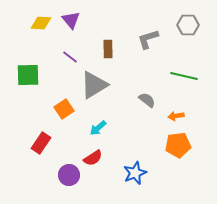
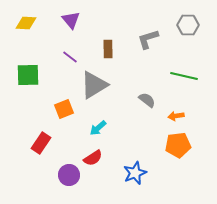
yellow diamond: moved 15 px left
orange square: rotated 12 degrees clockwise
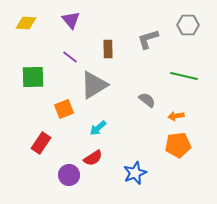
green square: moved 5 px right, 2 px down
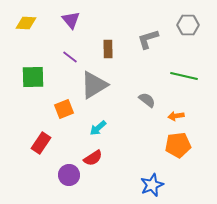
blue star: moved 17 px right, 12 px down
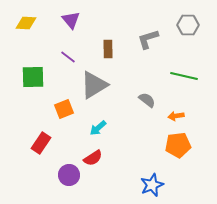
purple line: moved 2 px left
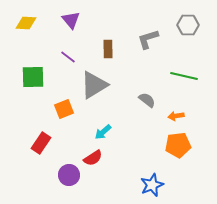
cyan arrow: moved 5 px right, 4 px down
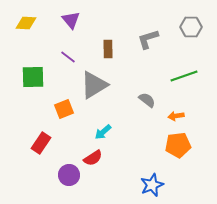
gray hexagon: moved 3 px right, 2 px down
green line: rotated 32 degrees counterclockwise
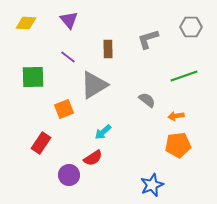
purple triangle: moved 2 px left
